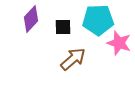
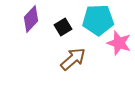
black square: rotated 30 degrees counterclockwise
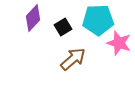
purple diamond: moved 2 px right, 1 px up
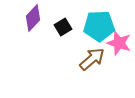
cyan pentagon: moved 1 px right, 6 px down
brown arrow: moved 19 px right
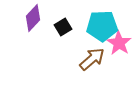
cyan pentagon: moved 3 px right
pink star: rotated 15 degrees clockwise
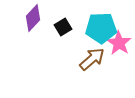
cyan pentagon: moved 1 px left, 2 px down
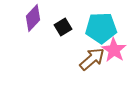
pink star: moved 5 px left, 7 px down
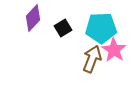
black square: moved 1 px down
brown arrow: rotated 28 degrees counterclockwise
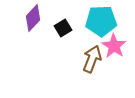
cyan pentagon: moved 7 px up
pink star: moved 4 px up
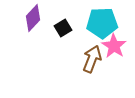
cyan pentagon: moved 1 px right, 2 px down
